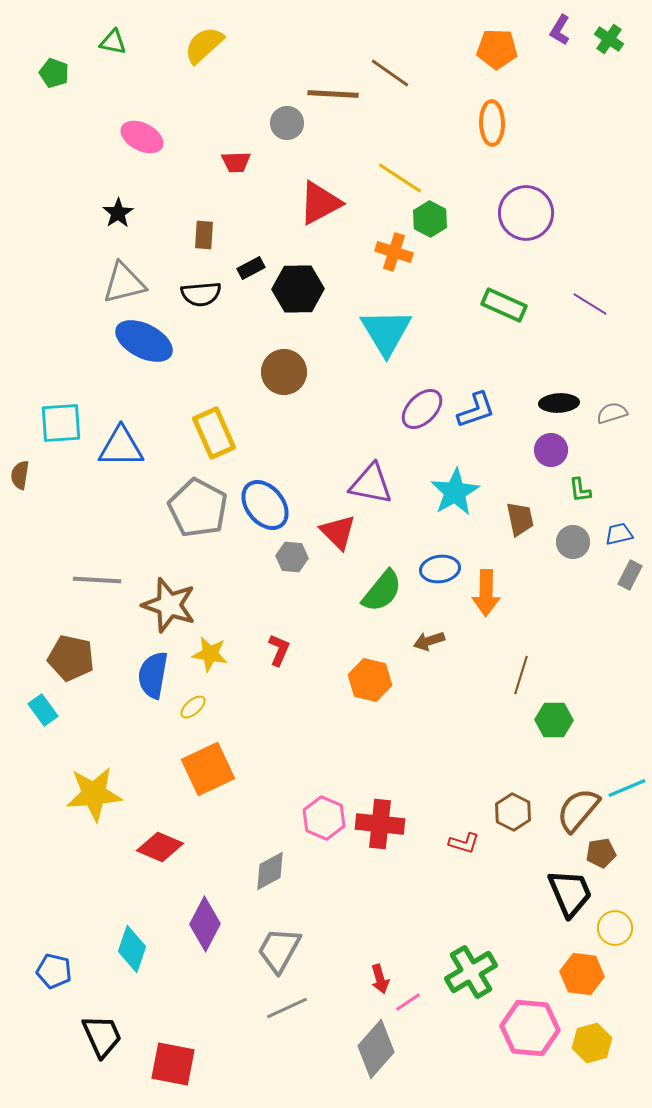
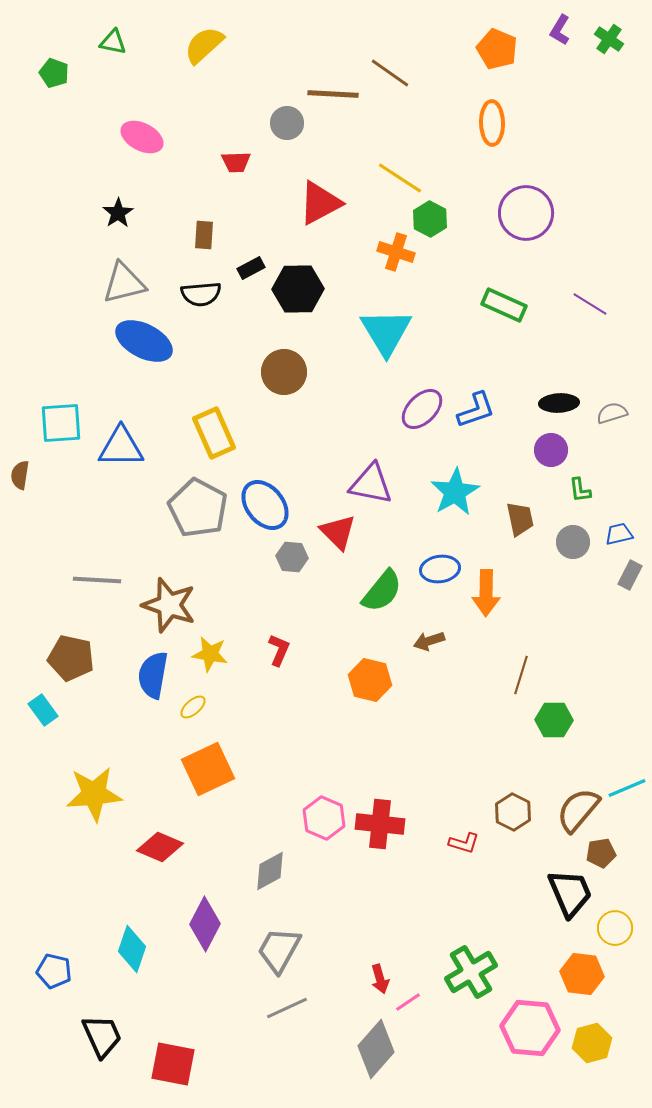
orange pentagon at (497, 49): rotated 21 degrees clockwise
orange cross at (394, 252): moved 2 px right
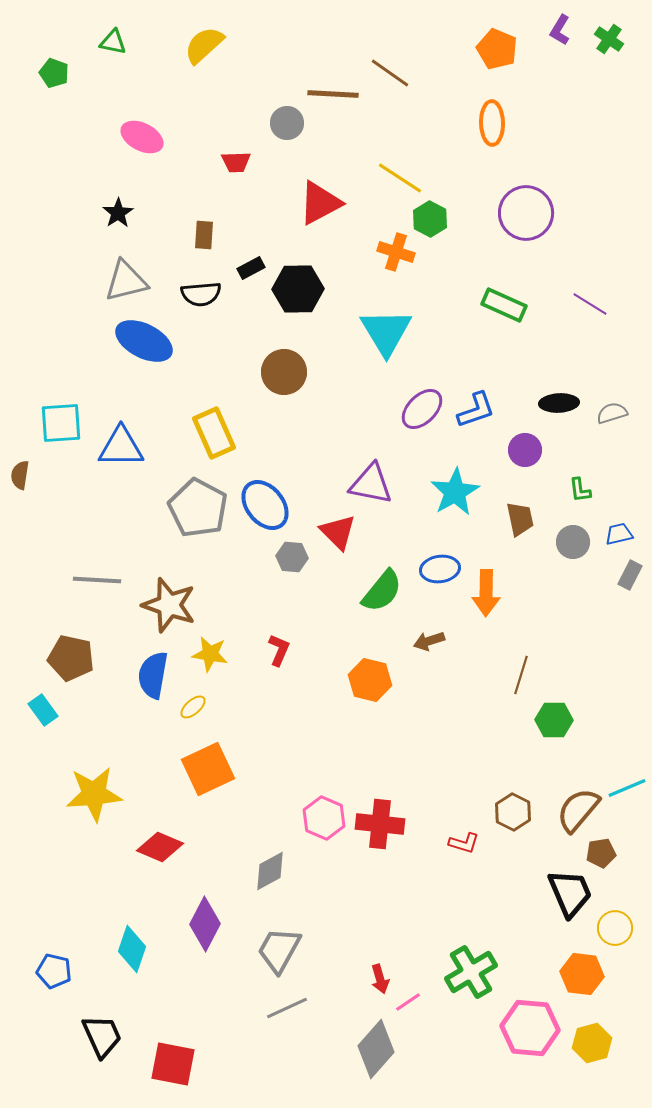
gray triangle at (124, 283): moved 2 px right, 2 px up
purple circle at (551, 450): moved 26 px left
